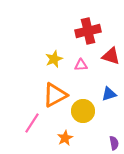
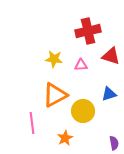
yellow star: rotated 30 degrees clockwise
pink line: rotated 40 degrees counterclockwise
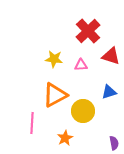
red cross: rotated 30 degrees counterclockwise
blue triangle: moved 2 px up
pink line: rotated 10 degrees clockwise
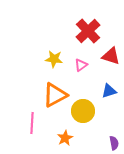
pink triangle: rotated 32 degrees counterclockwise
blue triangle: moved 1 px up
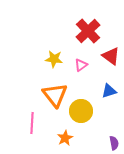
red triangle: rotated 18 degrees clockwise
orange triangle: rotated 40 degrees counterclockwise
yellow circle: moved 2 px left
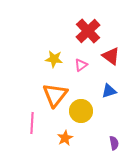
orange triangle: rotated 16 degrees clockwise
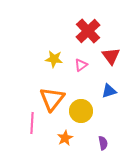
red triangle: rotated 18 degrees clockwise
orange triangle: moved 3 px left, 4 px down
purple semicircle: moved 11 px left
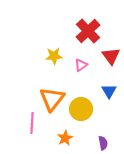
yellow star: moved 3 px up; rotated 12 degrees counterclockwise
blue triangle: rotated 42 degrees counterclockwise
yellow circle: moved 2 px up
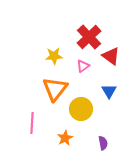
red cross: moved 1 px right, 6 px down
red triangle: rotated 18 degrees counterclockwise
pink triangle: moved 2 px right, 1 px down
orange triangle: moved 3 px right, 10 px up
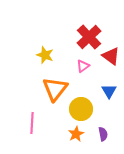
yellow star: moved 9 px left, 1 px up; rotated 24 degrees clockwise
orange star: moved 11 px right, 4 px up
purple semicircle: moved 9 px up
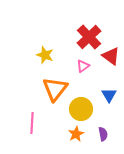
blue triangle: moved 4 px down
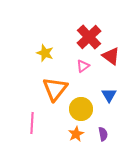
yellow star: moved 2 px up
